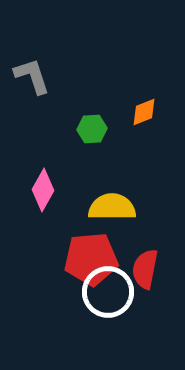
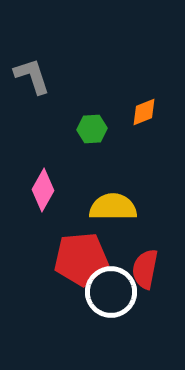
yellow semicircle: moved 1 px right
red pentagon: moved 10 px left
white circle: moved 3 px right
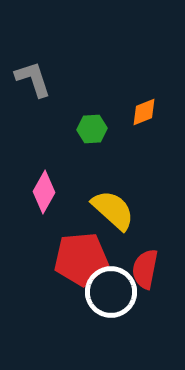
gray L-shape: moved 1 px right, 3 px down
pink diamond: moved 1 px right, 2 px down
yellow semicircle: moved 3 px down; rotated 42 degrees clockwise
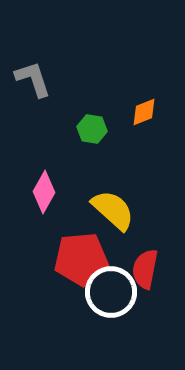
green hexagon: rotated 12 degrees clockwise
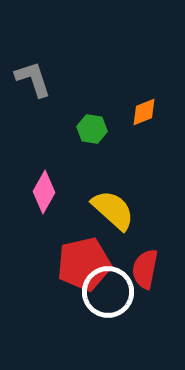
red pentagon: moved 3 px right, 5 px down; rotated 8 degrees counterclockwise
white circle: moved 3 px left
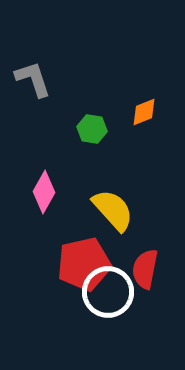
yellow semicircle: rotated 6 degrees clockwise
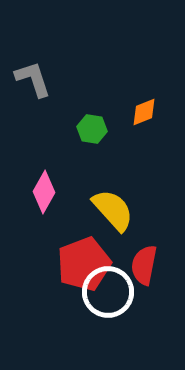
red pentagon: rotated 8 degrees counterclockwise
red semicircle: moved 1 px left, 4 px up
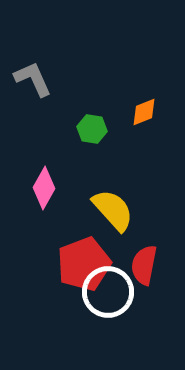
gray L-shape: rotated 6 degrees counterclockwise
pink diamond: moved 4 px up
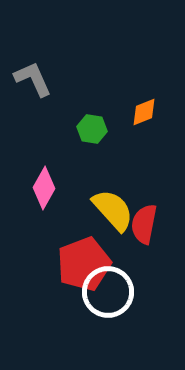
red semicircle: moved 41 px up
